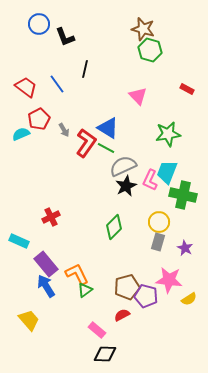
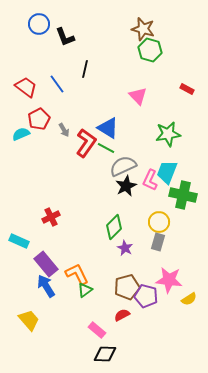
purple star: moved 60 px left
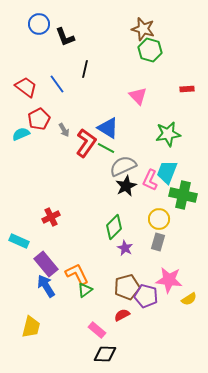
red rectangle: rotated 32 degrees counterclockwise
yellow circle: moved 3 px up
yellow trapezoid: moved 2 px right, 7 px down; rotated 55 degrees clockwise
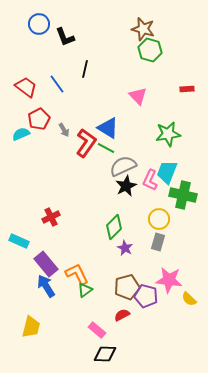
yellow semicircle: rotated 77 degrees clockwise
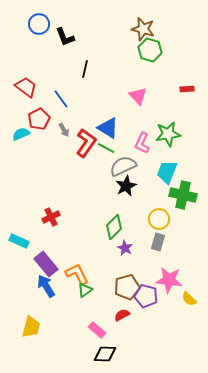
blue line: moved 4 px right, 15 px down
pink L-shape: moved 8 px left, 37 px up
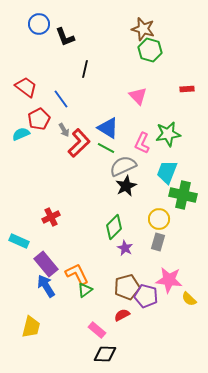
red L-shape: moved 7 px left; rotated 12 degrees clockwise
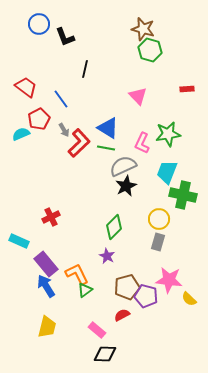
green line: rotated 18 degrees counterclockwise
purple star: moved 18 px left, 8 px down
yellow trapezoid: moved 16 px right
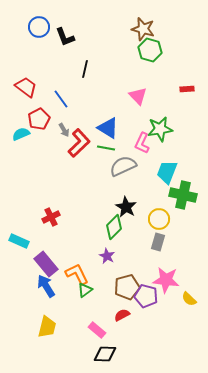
blue circle: moved 3 px down
green star: moved 8 px left, 5 px up
black star: moved 21 px down; rotated 15 degrees counterclockwise
pink star: moved 3 px left
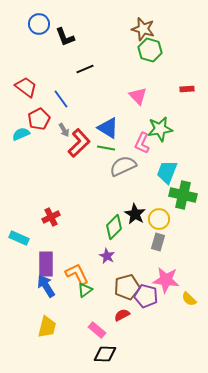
blue circle: moved 3 px up
black line: rotated 54 degrees clockwise
black star: moved 9 px right, 7 px down
cyan rectangle: moved 3 px up
purple rectangle: rotated 40 degrees clockwise
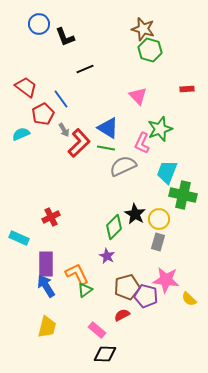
red pentagon: moved 4 px right, 5 px up
green star: rotated 10 degrees counterclockwise
